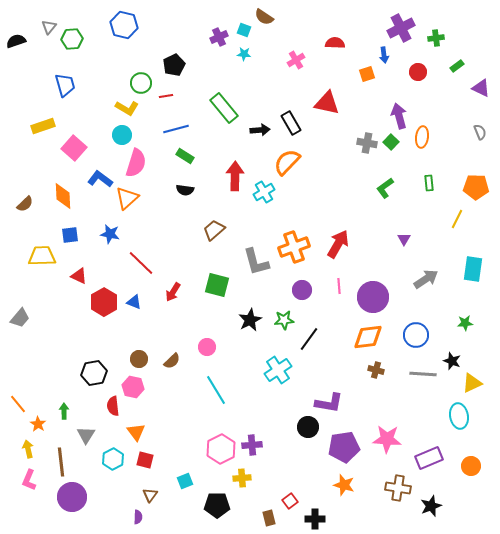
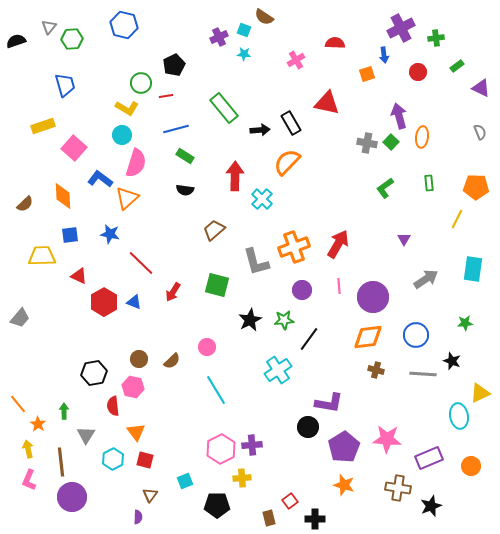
cyan cross at (264, 192): moved 2 px left, 7 px down; rotated 15 degrees counterclockwise
yellow triangle at (472, 383): moved 8 px right, 10 px down
purple pentagon at (344, 447): rotated 24 degrees counterclockwise
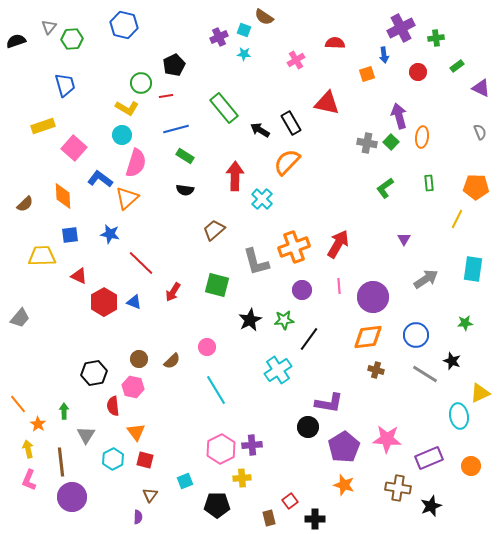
black arrow at (260, 130): rotated 144 degrees counterclockwise
gray line at (423, 374): moved 2 px right; rotated 28 degrees clockwise
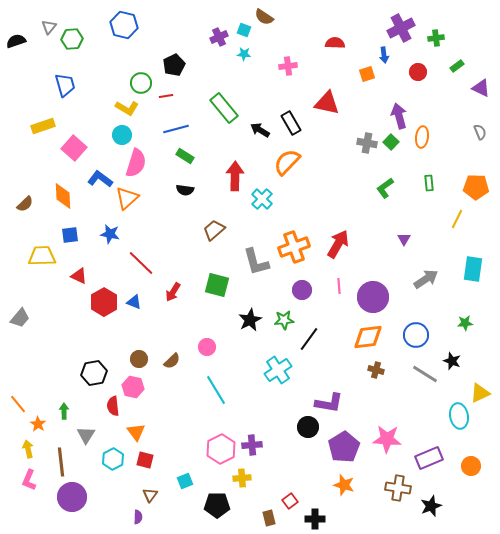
pink cross at (296, 60): moved 8 px left, 6 px down; rotated 24 degrees clockwise
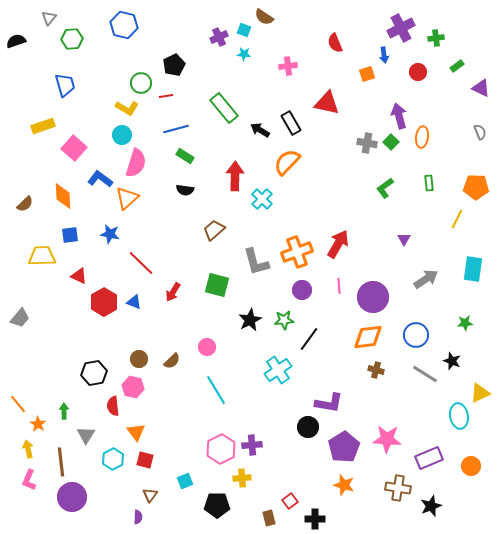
gray triangle at (49, 27): moved 9 px up
red semicircle at (335, 43): rotated 114 degrees counterclockwise
orange cross at (294, 247): moved 3 px right, 5 px down
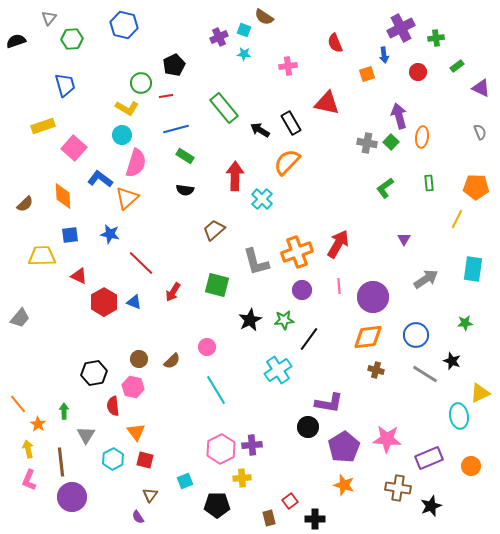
purple semicircle at (138, 517): rotated 144 degrees clockwise
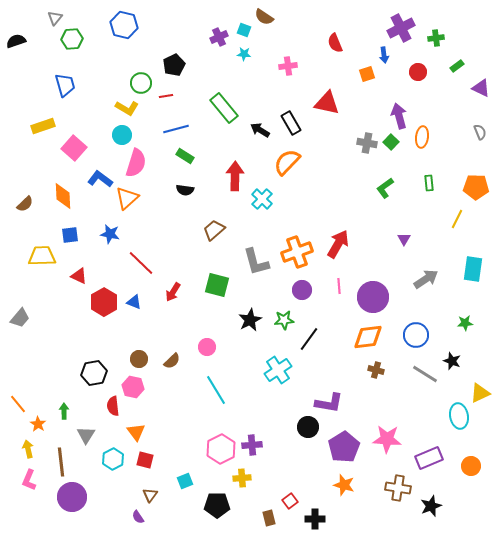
gray triangle at (49, 18): moved 6 px right
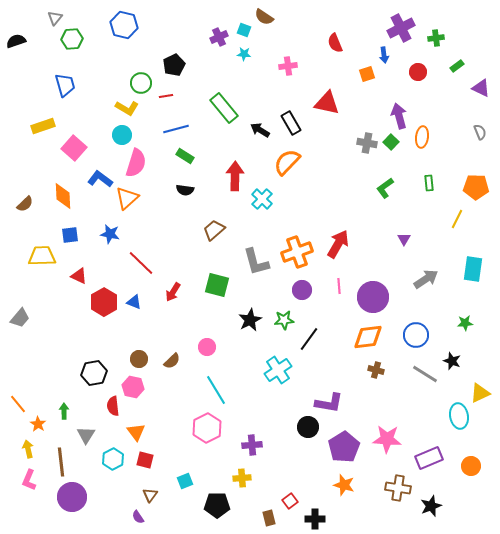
pink hexagon at (221, 449): moved 14 px left, 21 px up
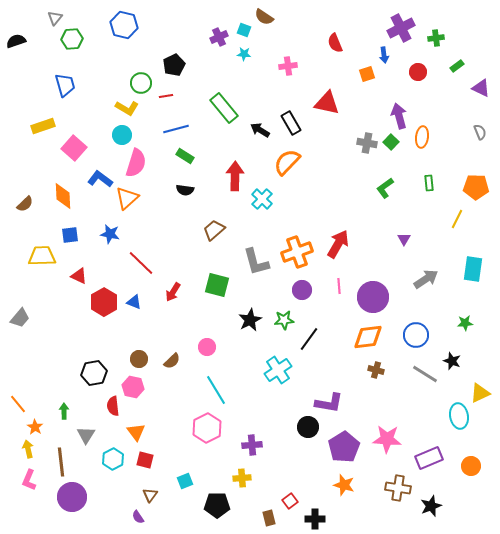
orange star at (38, 424): moved 3 px left, 3 px down
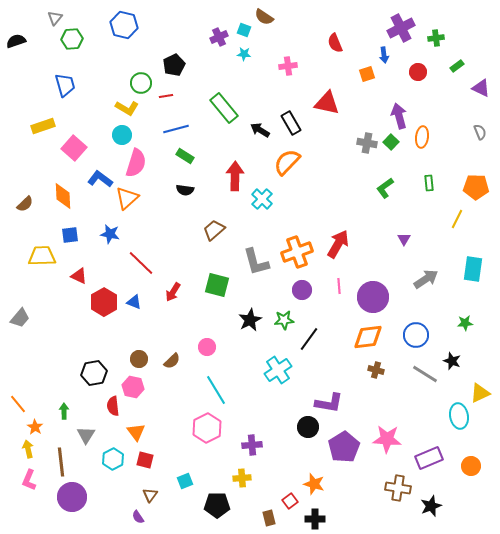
orange star at (344, 485): moved 30 px left, 1 px up
